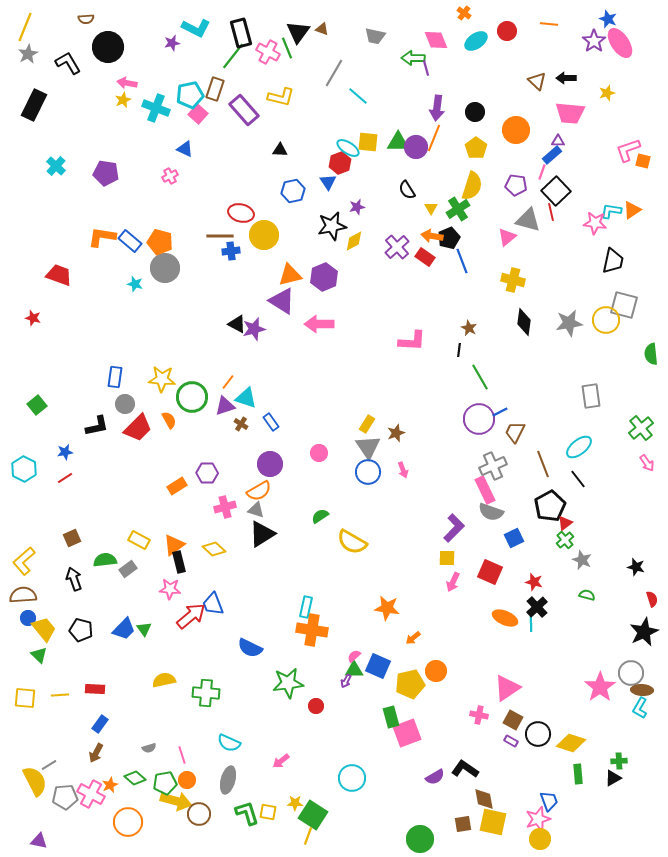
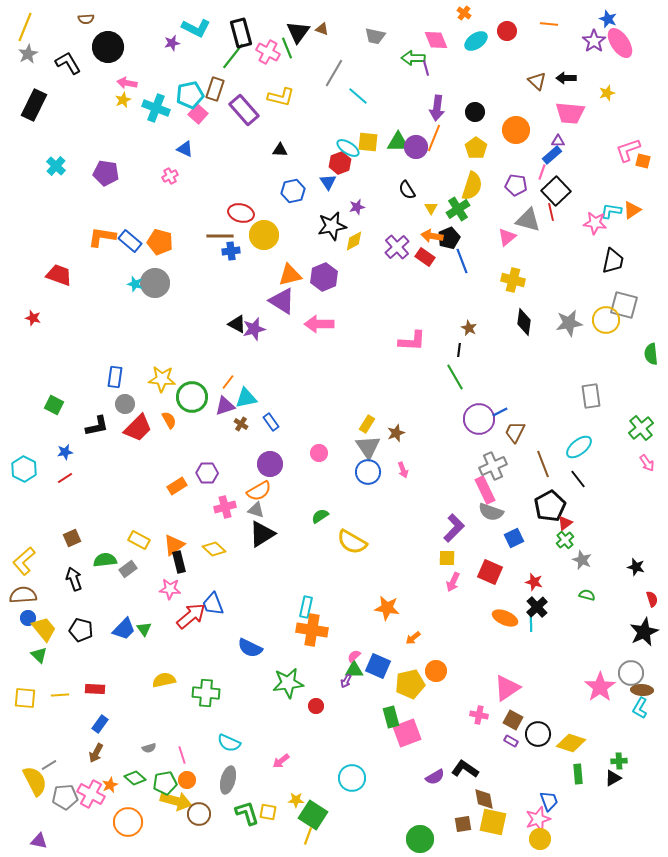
gray circle at (165, 268): moved 10 px left, 15 px down
green line at (480, 377): moved 25 px left
cyan triangle at (246, 398): rotated 30 degrees counterclockwise
green square at (37, 405): moved 17 px right; rotated 24 degrees counterclockwise
yellow star at (295, 803): moved 1 px right, 3 px up
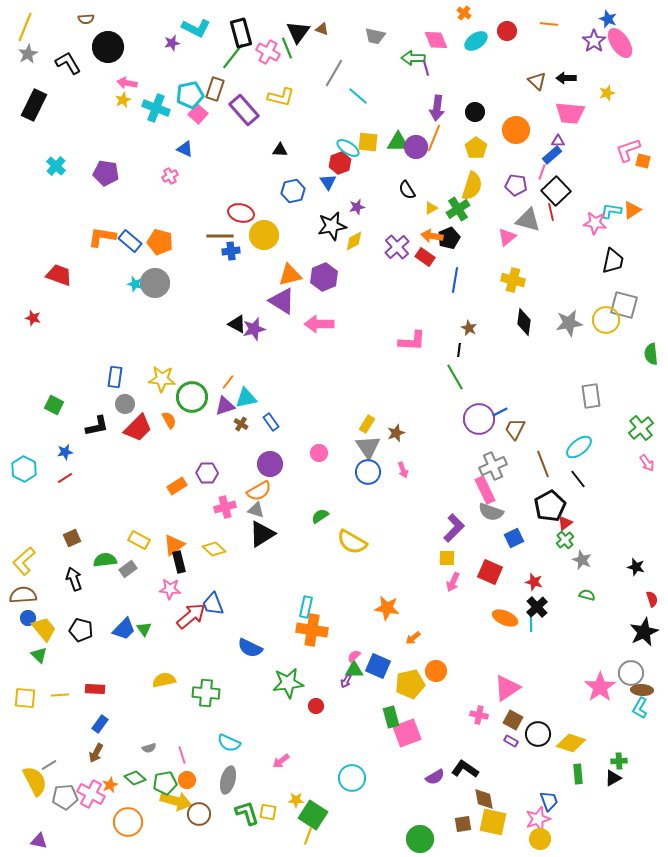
yellow triangle at (431, 208): rotated 32 degrees clockwise
blue line at (462, 261): moved 7 px left, 19 px down; rotated 30 degrees clockwise
brown trapezoid at (515, 432): moved 3 px up
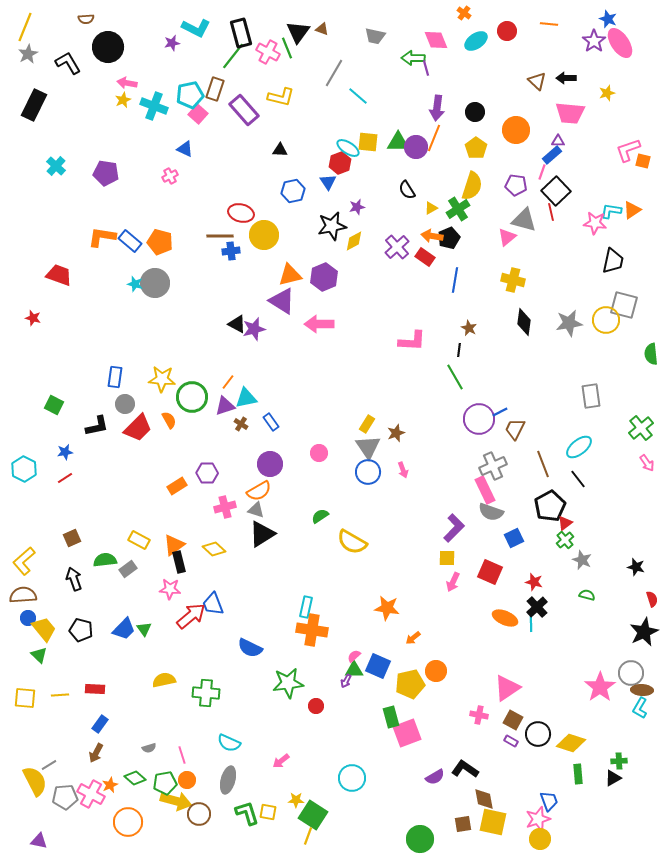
cyan cross at (156, 108): moved 2 px left, 2 px up
gray triangle at (528, 220): moved 4 px left
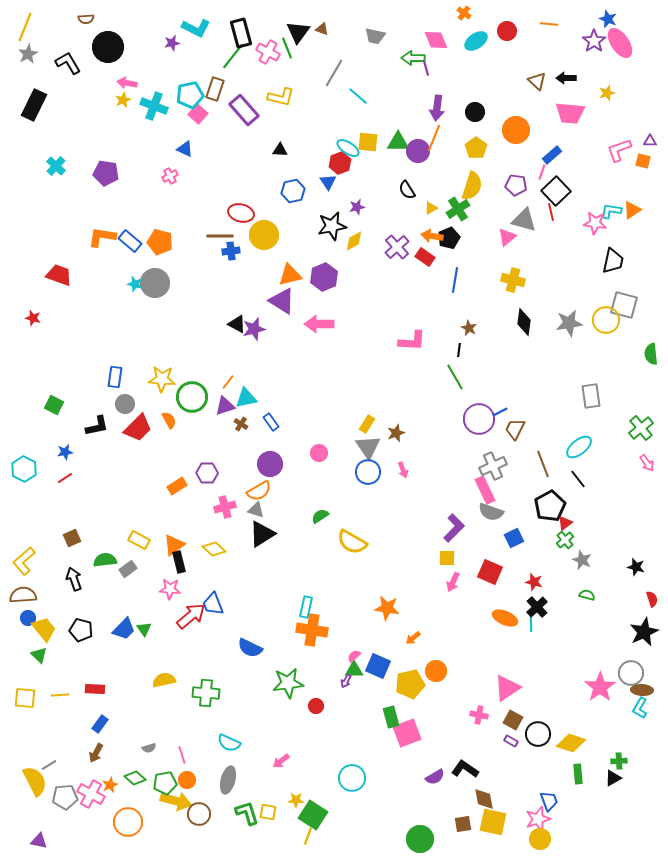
purple triangle at (558, 141): moved 92 px right
purple circle at (416, 147): moved 2 px right, 4 px down
pink L-shape at (628, 150): moved 9 px left
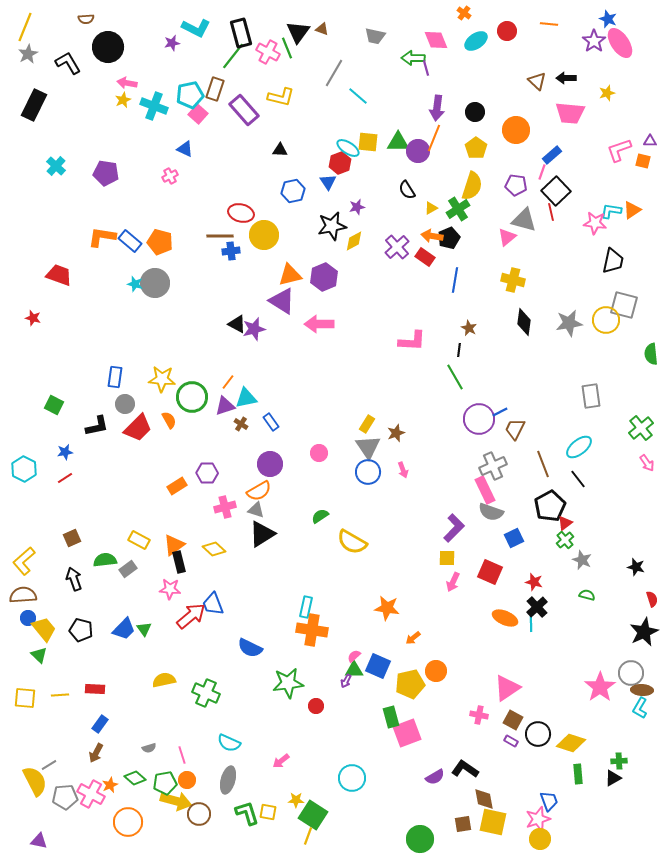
green cross at (206, 693): rotated 20 degrees clockwise
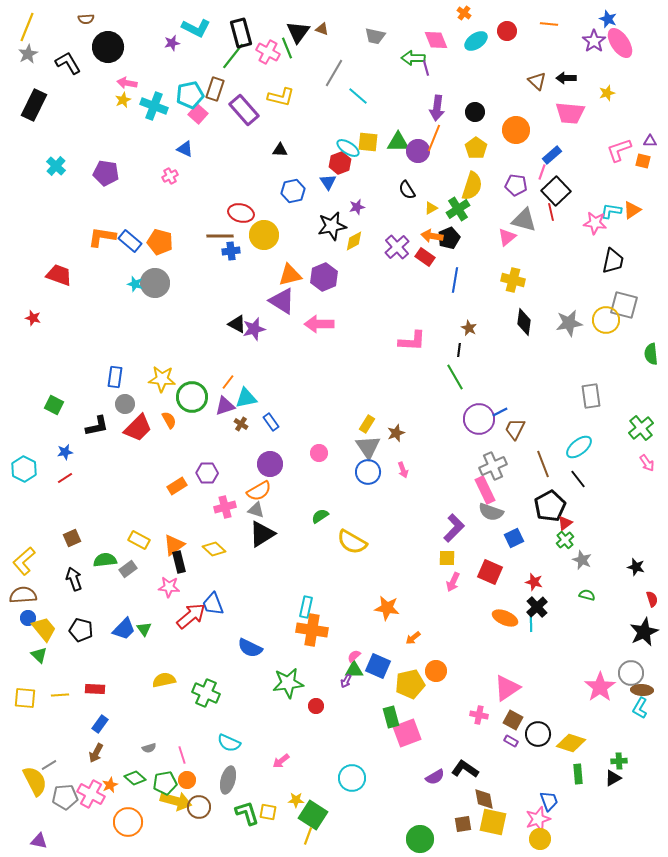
yellow line at (25, 27): moved 2 px right
pink star at (170, 589): moved 1 px left, 2 px up
brown circle at (199, 814): moved 7 px up
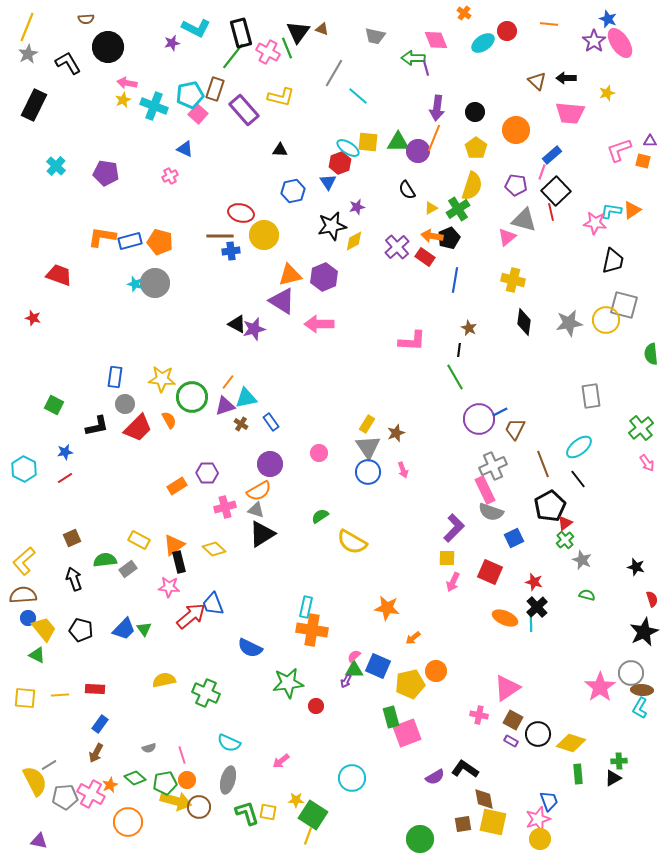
cyan ellipse at (476, 41): moved 7 px right, 2 px down
blue rectangle at (130, 241): rotated 55 degrees counterclockwise
green triangle at (39, 655): moved 2 px left; rotated 18 degrees counterclockwise
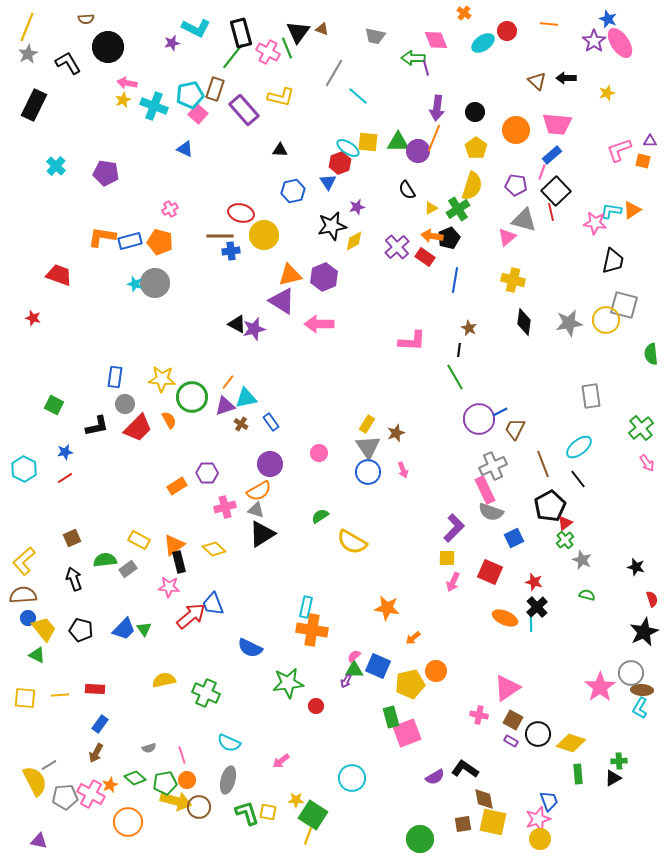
pink trapezoid at (570, 113): moved 13 px left, 11 px down
pink cross at (170, 176): moved 33 px down
